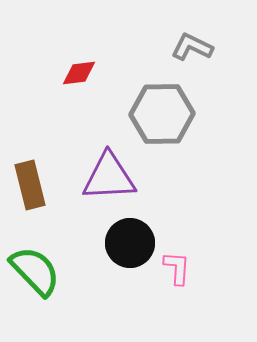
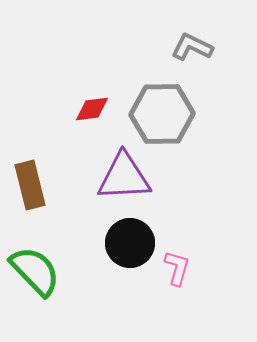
red diamond: moved 13 px right, 36 px down
purple triangle: moved 15 px right
pink L-shape: rotated 12 degrees clockwise
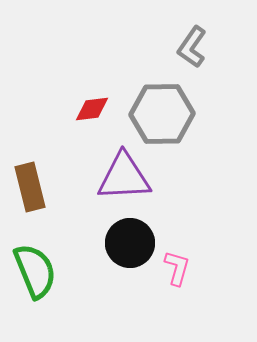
gray L-shape: rotated 81 degrees counterclockwise
brown rectangle: moved 2 px down
green semicircle: rotated 22 degrees clockwise
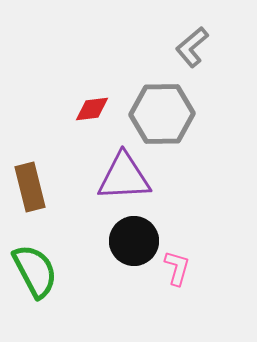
gray L-shape: rotated 15 degrees clockwise
black circle: moved 4 px right, 2 px up
green semicircle: rotated 6 degrees counterclockwise
